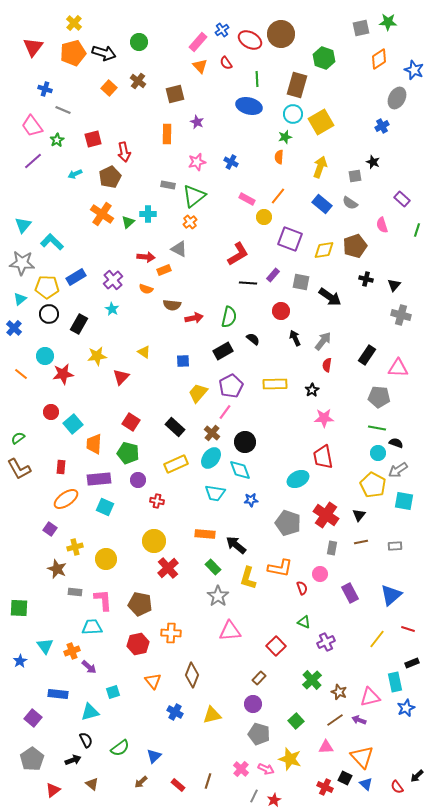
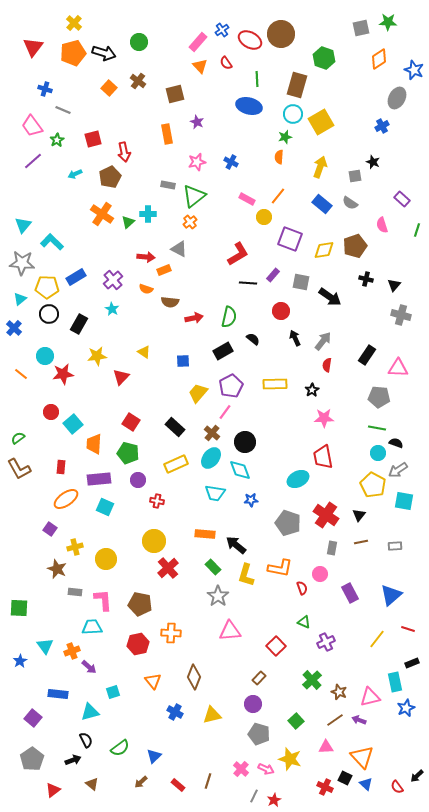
orange rectangle at (167, 134): rotated 12 degrees counterclockwise
brown semicircle at (172, 305): moved 2 px left, 3 px up
yellow L-shape at (248, 578): moved 2 px left, 3 px up
brown diamond at (192, 675): moved 2 px right, 2 px down
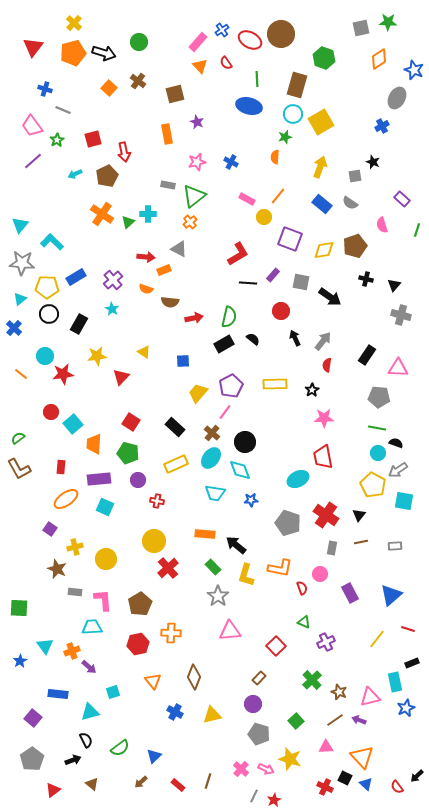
orange semicircle at (279, 157): moved 4 px left
brown pentagon at (110, 177): moved 3 px left, 1 px up
cyan triangle at (23, 225): moved 3 px left
black rectangle at (223, 351): moved 1 px right, 7 px up
brown pentagon at (140, 604): rotated 30 degrees clockwise
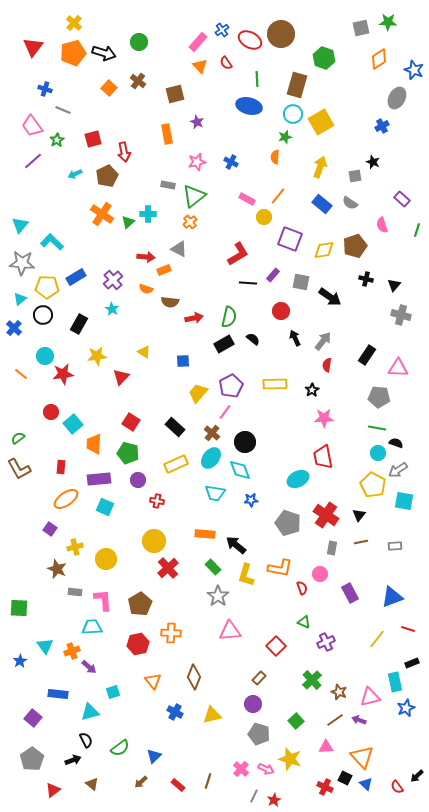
black circle at (49, 314): moved 6 px left, 1 px down
blue triangle at (391, 595): moved 1 px right, 2 px down; rotated 20 degrees clockwise
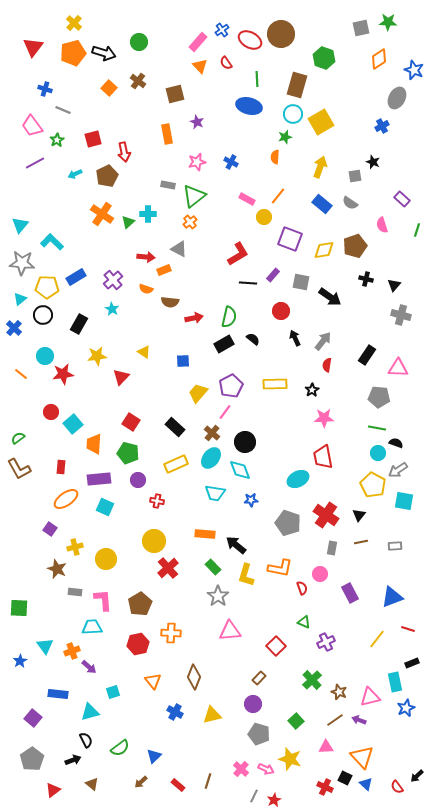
purple line at (33, 161): moved 2 px right, 2 px down; rotated 12 degrees clockwise
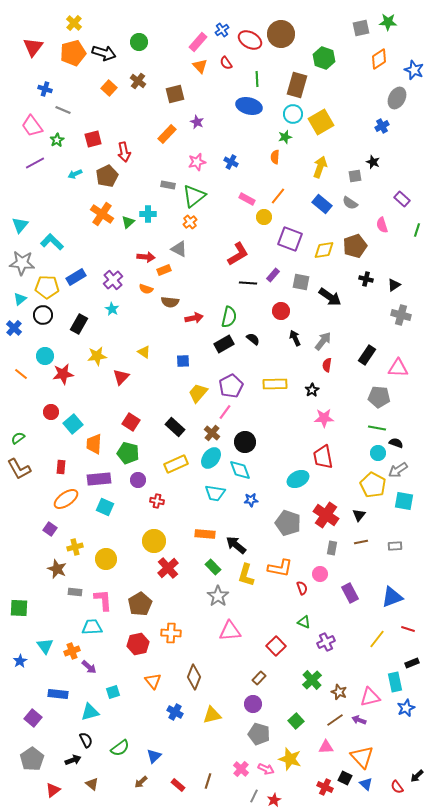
orange rectangle at (167, 134): rotated 54 degrees clockwise
black triangle at (394, 285): rotated 16 degrees clockwise
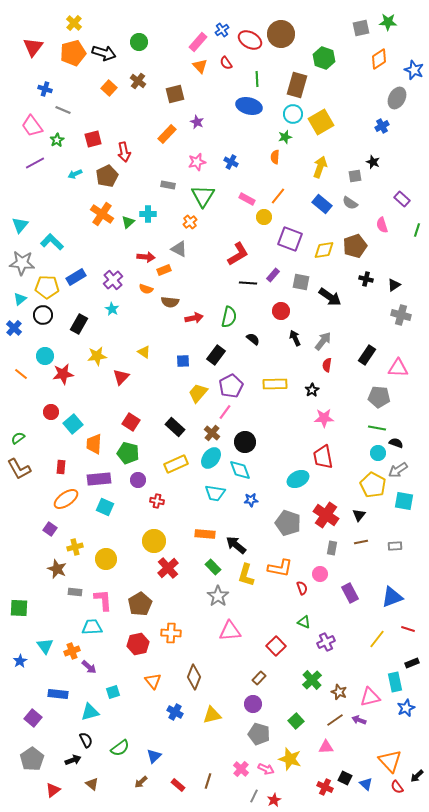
green triangle at (194, 196): moved 9 px right; rotated 20 degrees counterclockwise
black rectangle at (224, 344): moved 8 px left, 11 px down; rotated 24 degrees counterclockwise
orange triangle at (362, 757): moved 28 px right, 4 px down
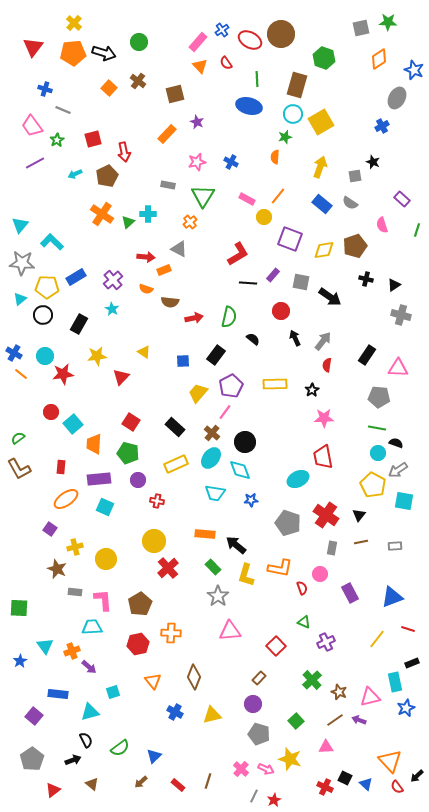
orange pentagon at (73, 53): rotated 10 degrees clockwise
blue cross at (14, 328): moved 25 px down; rotated 14 degrees counterclockwise
purple square at (33, 718): moved 1 px right, 2 px up
